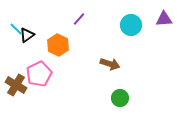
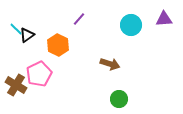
green circle: moved 1 px left, 1 px down
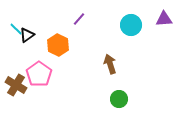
brown arrow: rotated 126 degrees counterclockwise
pink pentagon: rotated 10 degrees counterclockwise
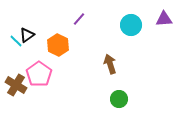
cyan line: moved 12 px down
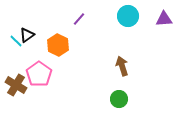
cyan circle: moved 3 px left, 9 px up
brown arrow: moved 12 px right, 2 px down
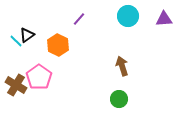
pink pentagon: moved 3 px down
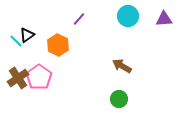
brown arrow: rotated 42 degrees counterclockwise
brown cross: moved 2 px right, 7 px up; rotated 25 degrees clockwise
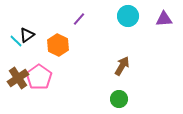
brown arrow: rotated 90 degrees clockwise
